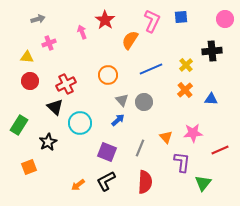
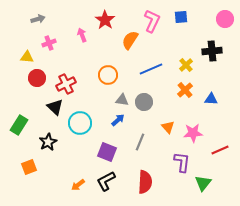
pink arrow: moved 3 px down
red circle: moved 7 px right, 3 px up
gray triangle: rotated 40 degrees counterclockwise
orange triangle: moved 2 px right, 10 px up
gray line: moved 6 px up
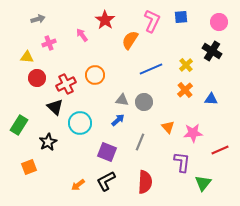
pink circle: moved 6 px left, 3 px down
pink arrow: rotated 16 degrees counterclockwise
black cross: rotated 36 degrees clockwise
orange circle: moved 13 px left
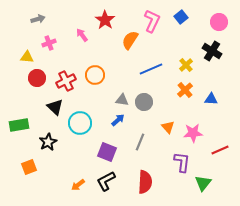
blue square: rotated 32 degrees counterclockwise
red cross: moved 3 px up
green rectangle: rotated 48 degrees clockwise
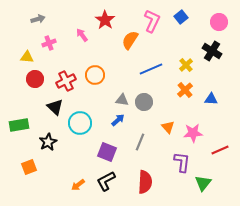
red circle: moved 2 px left, 1 px down
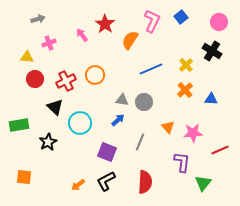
red star: moved 4 px down
orange square: moved 5 px left, 10 px down; rotated 28 degrees clockwise
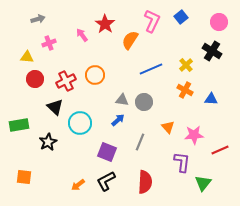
orange cross: rotated 21 degrees counterclockwise
pink star: moved 1 px right, 2 px down
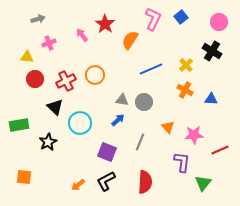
pink L-shape: moved 1 px right, 2 px up
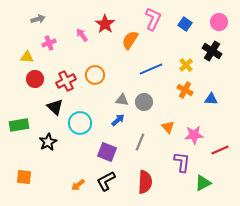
blue square: moved 4 px right, 7 px down; rotated 16 degrees counterclockwise
green triangle: rotated 24 degrees clockwise
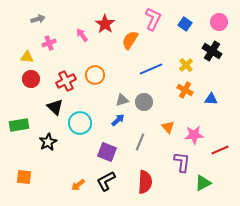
red circle: moved 4 px left
gray triangle: rotated 24 degrees counterclockwise
